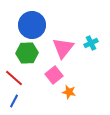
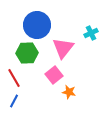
blue circle: moved 5 px right
cyan cross: moved 10 px up
red line: rotated 18 degrees clockwise
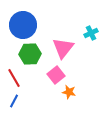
blue circle: moved 14 px left
green hexagon: moved 3 px right, 1 px down
pink square: moved 2 px right
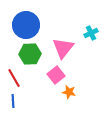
blue circle: moved 3 px right
blue line: moved 1 px left; rotated 32 degrees counterclockwise
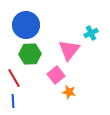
pink triangle: moved 6 px right, 2 px down
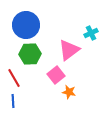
pink triangle: rotated 15 degrees clockwise
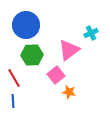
green hexagon: moved 2 px right, 1 px down
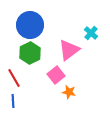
blue circle: moved 4 px right
cyan cross: rotated 24 degrees counterclockwise
green hexagon: moved 2 px left, 2 px up; rotated 25 degrees counterclockwise
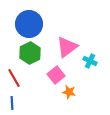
blue circle: moved 1 px left, 1 px up
cyan cross: moved 1 px left, 28 px down; rotated 16 degrees counterclockwise
pink triangle: moved 2 px left, 3 px up
blue line: moved 1 px left, 2 px down
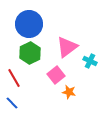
blue line: rotated 40 degrees counterclockwise
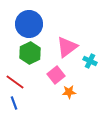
red line: moved 1 px right, 4 px down; rotated 24 degrees counterclockwise
orange star: rotated 16 degrees counterclockwise
blue line: moved 2 px right; rotated 24 degrees clockwise
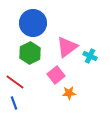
blue circle: moved 4 px right, 1 px up
cyan cross: moved 5 px up
orange star: moved 1 px down
